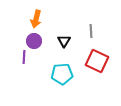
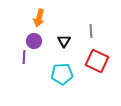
orange arrow: moved 3 px right, 1 px up
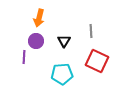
purple circle: moved 2 px right
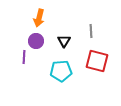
red square: rotated 10 degrees counterclockwise
cyan pentagon: moved 1 px left, 3 px up
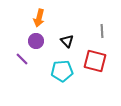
gray line: moved 11 px right
black triangle: moved 3 px right; rotated 16 degrees counterclockwise
purple line: moved 2 px left, 2 px down; rotated 48 degrees counterclockwise
red square: moved 2 px left
cyan pentagon: moved 1 px right
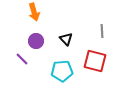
orange arrow: moved 5 px left, 6 px up; rotated 30 degrees counterclockwise
black triangle: moved 1 px left, 2 px up
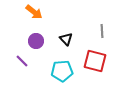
orange arrow: rotated 36 degrees counterclockwise
purple line: moved 2 px down
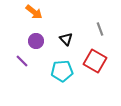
gray line: moved 2 px left, 2 px up; rotated 16 degrees counterclockwise
red square: rotated 15 degrees clockwise
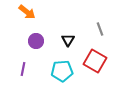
orange arrow: moved 7 px left
black triangle: moved 2 px right, 1 px down; rotated 16 degrees clockwise
purple line: moved 1 px right, 8 px down; rotated 56 degrees clockwise
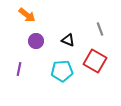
orange arrow: moved 3 px down
black triangle: rotated 40 degrees counterclockwise
purple line: moved 4 px left
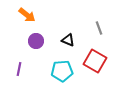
gray line: moved 1 px left, 1 px up
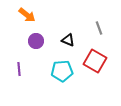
purple line: rotated 16 degrees counterclockwise
